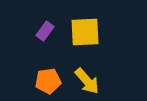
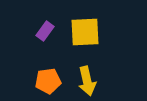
yellow arrow: rotated 28 degrees clockwise
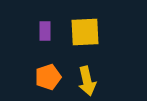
purple rectangle: rotated 36 degrees counterclockwise
orange pentagon: moved 4 px up; rotated 10 degrees counterclockwise
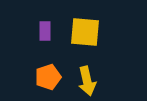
yellow square: rotated 8 degrees clockwise
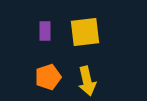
yellow square: rotated 12 degrees counterclockwise
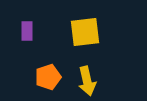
purple rectangle: moved 18 px left
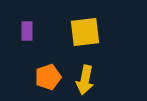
yellow arrow: moved 2 px left, 1 px up; rotated 24 degrees clockwise
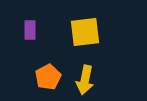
purple rectangle: moved 3 px right, 1 px up
orange pentagon: rotated 10 degrees counterclockwise
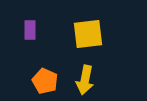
yellow square: moved 3 px right, 2 px down
orange pentagon: moved 3 px left, 4 px down; rotated 20 degrees counterclockwise
